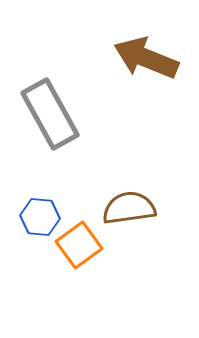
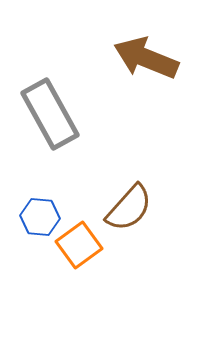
brown semicircle: rotated 140 degrees clockwise
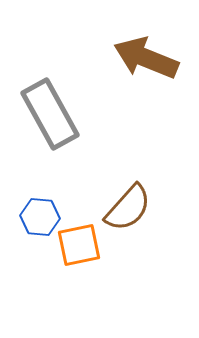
brown semicircle: moved 1 px left
orange square: rotated 24 degrees clockwise
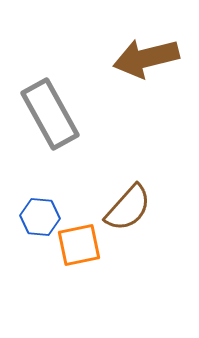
brown arrow: rotated 36 degrees counterclockwise
